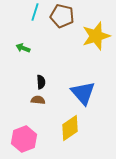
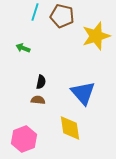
black semicircle: rotated 16 degrees clockwise
yellow diamond: rotated 64 degrees counterclockwise
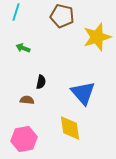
cyan line: moved 19 px left
yellow star: moved 1 px right, 1 px down
brown semicircle: moved 11 px left
pink hexagon: rotated 10 degrees clockwise
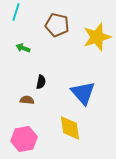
brown pentagon: moved 5 px left, 9 px down
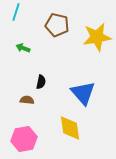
yellow star: rotated 8 degrees clockwise
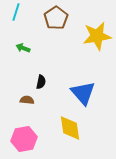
brown pentagon: moved 1 px left, 7 px up; rotated 25 degrees clockwise
yellow star: moved 1 px up
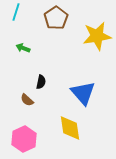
brown semicircle: rotated 144 degrees counterclockwise
pink hexagon: rotated 15 degrees counterclockwise
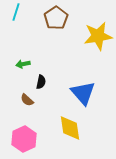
yellow star: moved 1 px right
green arrow: moved 16 px down; rotated 32 degrees counterclockwise
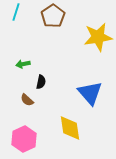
brown pentagon: moved 3 px left, 2 px up
yellow star: moved 1 px down
blue triangle: moved 7 px right
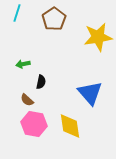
cyan line: moved 1 px right, 1 px down
brown pentagon: moved 1 px right, 3 px down
yellow diamond: moved 2 px up
pink hexagon: moved 10 px right, 15 px up; rotated 25 degrees counterclockwise
